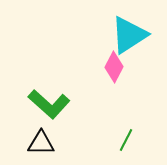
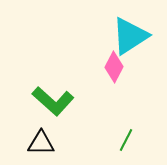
cyan triangle: moved 1 px right, 1 px down
green L-shape: moved 4 px right, 3 px up
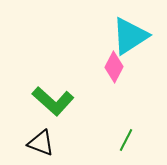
black triangle: rotated 20 degrees clockwise
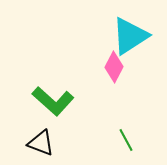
green line: rotated 55 degrees counterclockwise
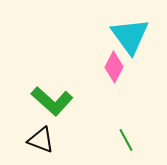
cyan triangle: rotated 33 degrees counterclockwise
green L-shape: moved 1 px left
black triangle: moved 3 px up
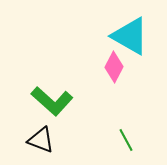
cyan triangle: rotated 24 degrees counterclockwise
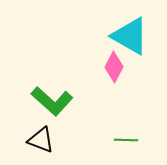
green line: rotated 60 degrees counterclockwise
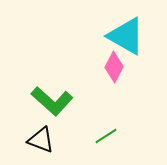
cyan triangle: moved 4 px left
green line: moved 20 px left, 4 px up; rotated 35 degrees counterclockwise
